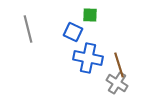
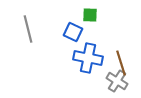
brown line: moved 2 px right, 2 px up
gray cross: moved 2 px up
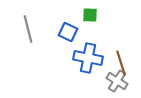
blue square: moved 5 px left
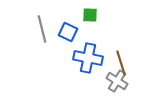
gray line: moved 14 px right
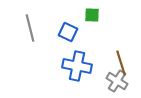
green square: moved 2 px right
gray line: moved 12 px left, 1 px up
blue cross: moved 11 px left, 8 px down
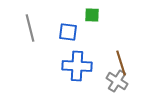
blue square: rotated 18 degrees counterclockwise
blue cross: rotated 8 degrees counterclockwise
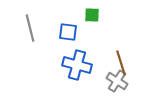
blue cross: moved 1 px up; rotated 12 degrees clockwise
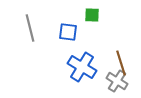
blue cross: moved 5 px right, 2 px down; rotated 16 degrees clockwise
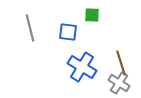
gray cross: moved 2 px right, 2 px down
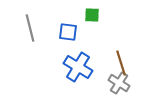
blue cross: moved 4 px left
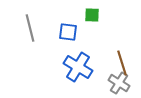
brown line: moved 1 px right
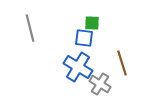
green square: moved 8 px down
blue square: moved 16 px right, 6 px down
gray cross: moved 19 px left, 1 px down
